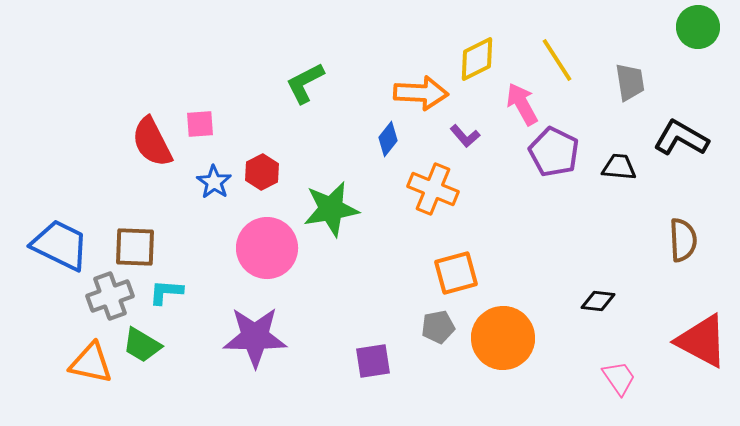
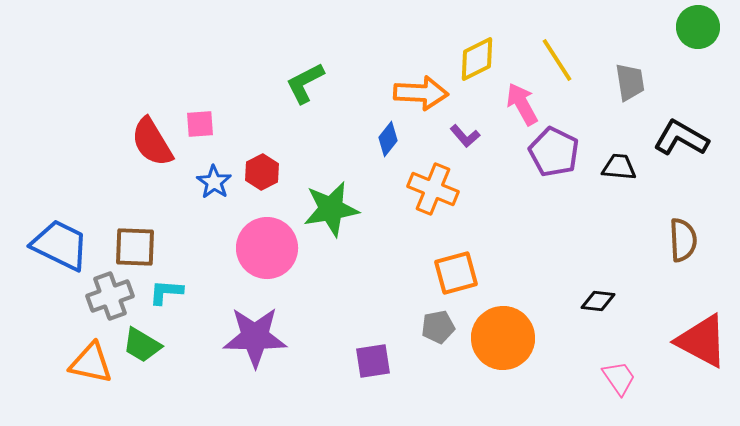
red semicircle: rotated 4 degrees counterclockwise
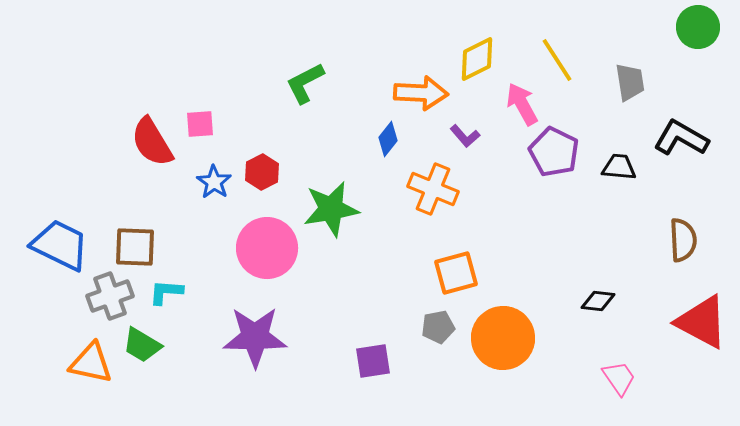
red triangle: moved 19 px up
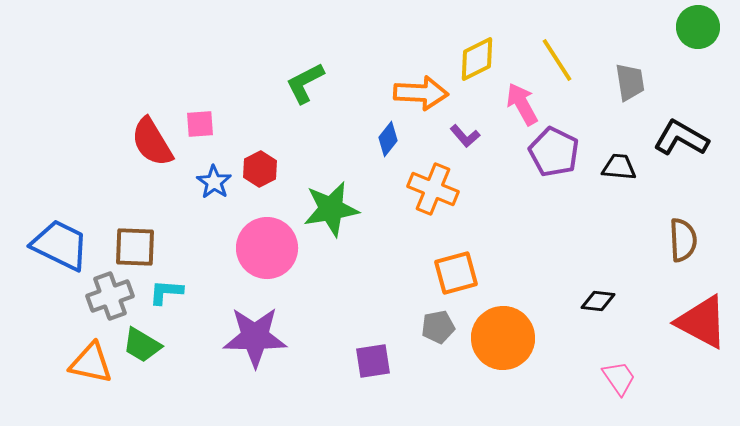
red hexagon: moved 2 px left, 3 px up
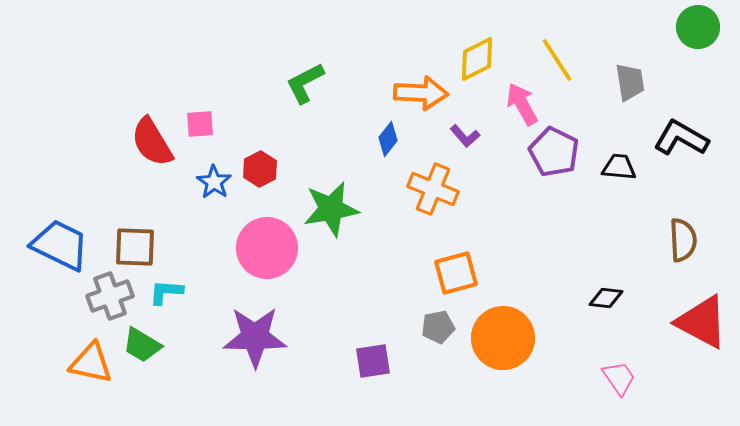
black diamond: moved 8 px right, 3 px up
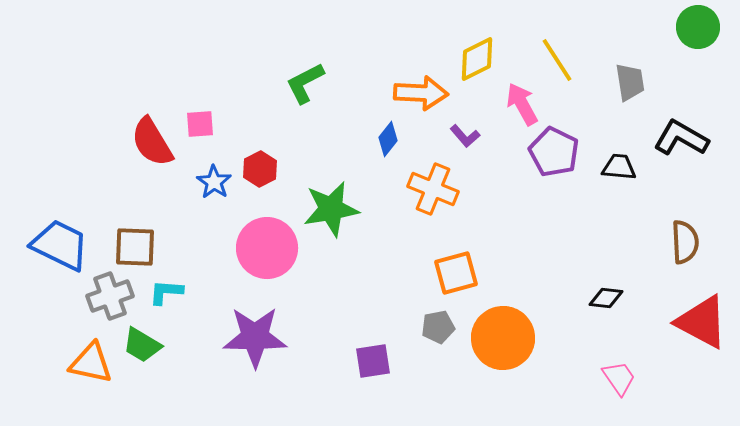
brown semicircle: moved 2 px right, 2 px down
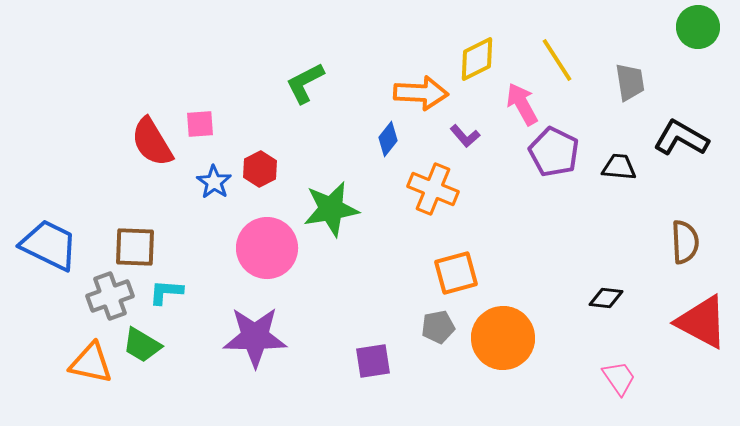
blue trapezoid: moved 11 px left
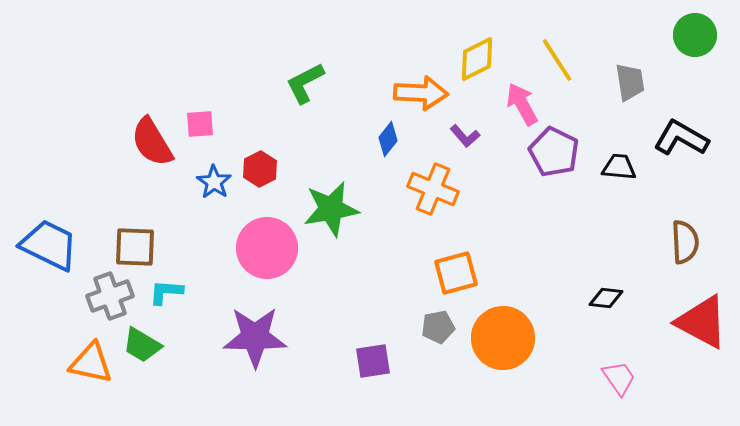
green circle: moved 3 px left, 8 px down
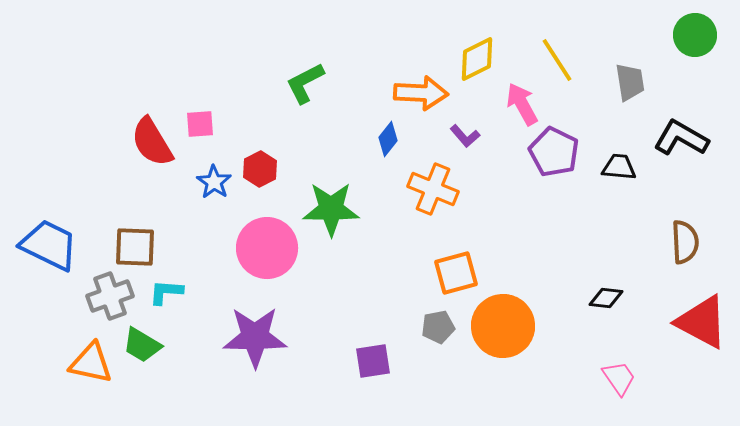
green star: rotated 10 degrees clockwise
orange circle: moved 12 px up
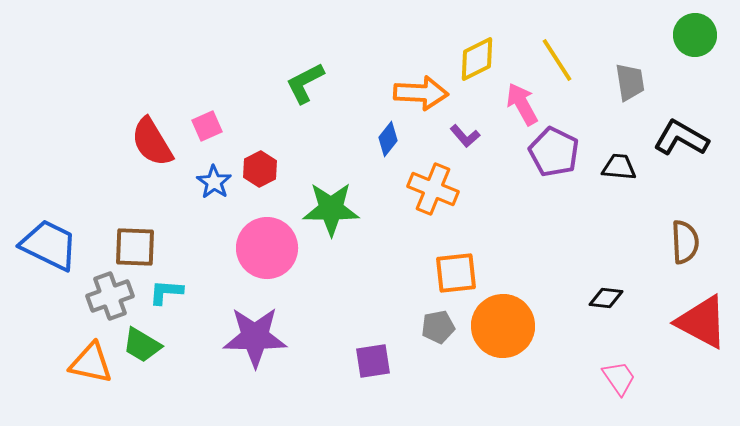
pink square: moved 7 px right, 2 px down; rotated 20 degrees counterclockwise
orange square: rotated 9 degrees clockwise
